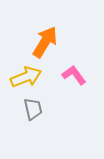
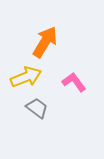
pink L-shape: moved 7 px down
gray trapezoid: moved 4 px right, 1 px up; rotated 40 degrees counterclockwise
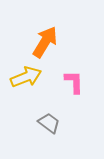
pink L-shape: rotated 35 degrees clockwise
gray trapezoid: moved 12 px right, 15 px down
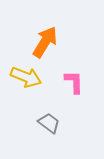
yellow arrow: rotated 44 degrees clockwise
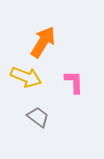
orange arrow: moved 2 px left
gray trapezoid: moved 11 px left, 6 px up
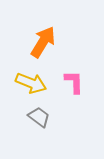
yellow arrow: moved 5 px right, 6 px down
gray trapezoid: moved 1 px right
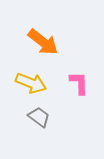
orange arrow: rotated 96 degrees clockwise
pink L-shape: moved 5 px right, 1 px down
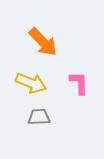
orange arrow: rotated 8 degrees clockwise
gray trapezoid: rotated 40 degrees counterclockwise
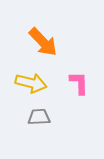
yellow arrow: rotated 8 degrees counterclockwise
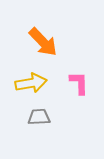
yellow arrow: rotated 24 degrees counterclockwise
